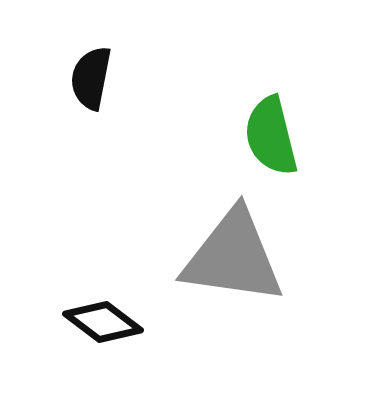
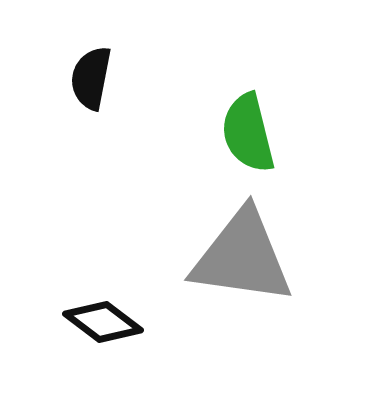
green semicircle: moved 23 px left, 3 px up
gray triangle: moved 9 px right
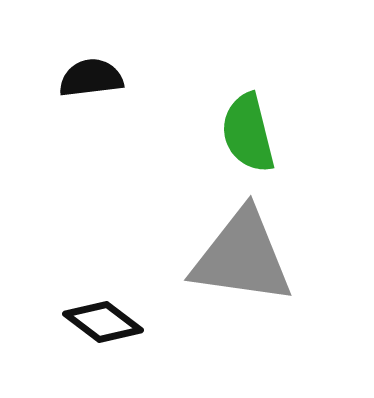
black semicircle: rotated 72 degrees clockwise
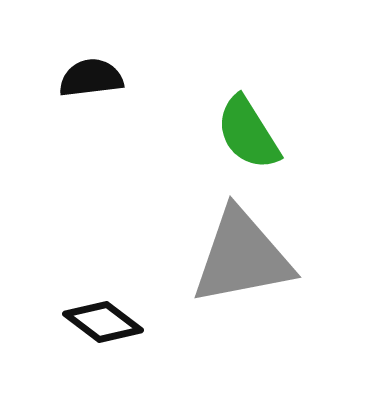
green semicircle: rotated 18 degrees counterclockwise
gray triangle: rotated 19 degrees counterclockwise
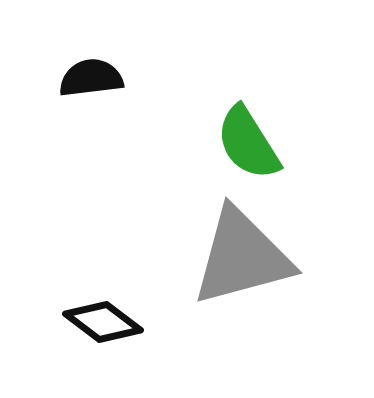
green semicircle: moved 10 px down
gray triangle: rotated 4 degrees counterclockwise
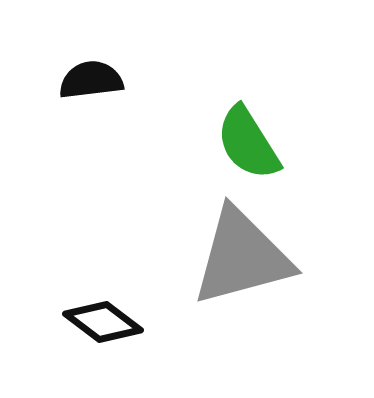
black semicircle: moved 2 px down
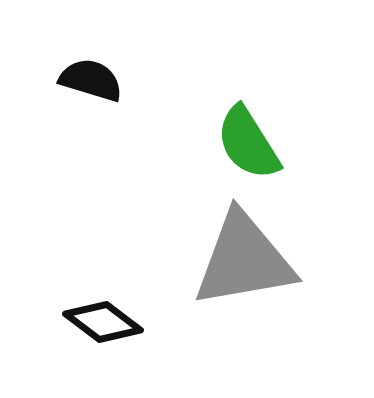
black semicircle: rotated 24 degrees clockwise
gray triangle: moved 2 px right, 3 px down; rotated 5 degrees clockwise
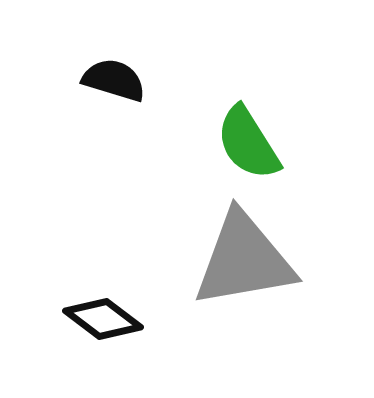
black semicircle: moved 23 px right
black diamond: moved 3 px up
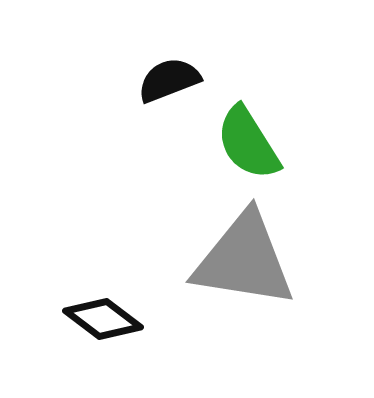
black semicircle: moved 55 px right; rotated 38 degrees counterclockwise
gray triangle: rotated 19 degrees clockwise
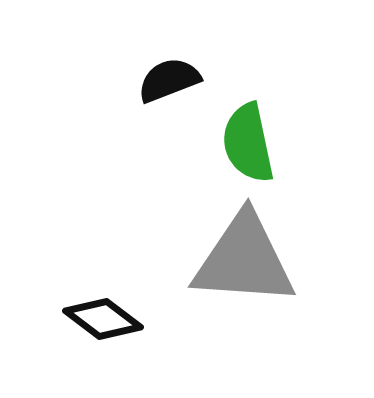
green semicircle: rotated 20 degrees clockwise
gray triangle: rotated 5 degrees counterclockwise
